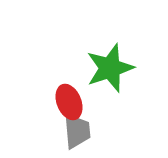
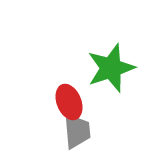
green star: moved 1 px right
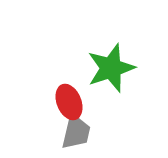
gray trapezoid: moved 1 px left, 1 px down; rotated 18 degrees clockwise
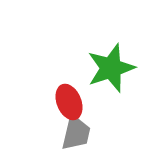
gray trapezoid: moved 1 px down
